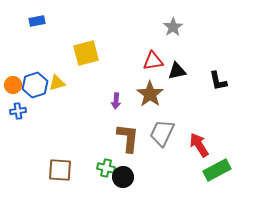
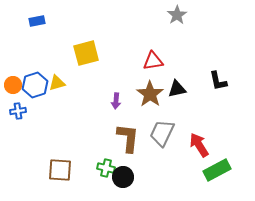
gray star: moved 4 px right, 12 px up
black triangle: moved 18 px down
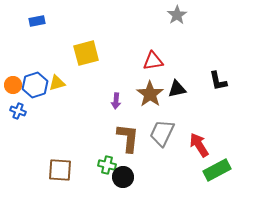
blue cross: rotated 28 degrees clockwise
green cross: moved 1 px right, 3 px up
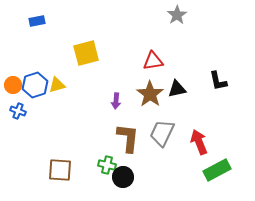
yellow triangle: moved 2 px down
red arrow: moved 3 px up; rotated 10 degrees clockwise
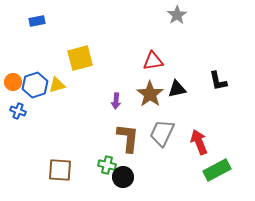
yellow square: moved 6 px left, 5 px down
orange circle: moved 3 px up
